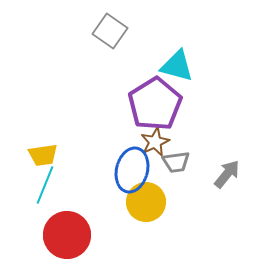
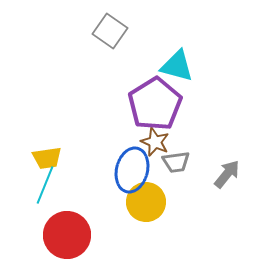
brown star: rotated 24 degrees counterclockwise
yellow trapezoid: moved 4 px right, 3 px down
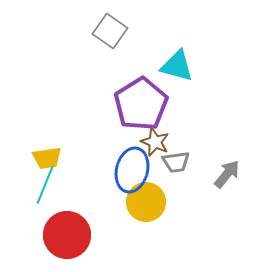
purple pentagon: moved 14 px left
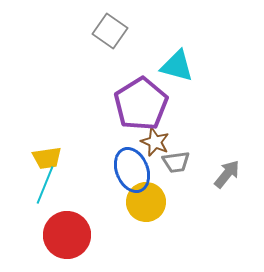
blue ellipse: rotated 36 degrees counterclockwise
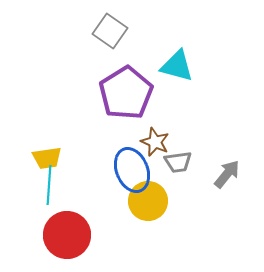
purple pentagon: moved 15 px left, 11 px up
gray trapezoid: moved 2 px right
cyan line: moved 4 px right; rotated 18 degrees counterclockwise
yellow circle: moved 2 px right, 1 px up
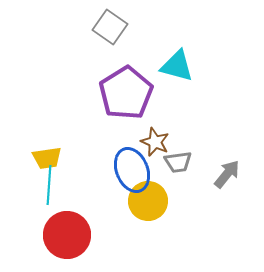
gray square: moved 4 px up
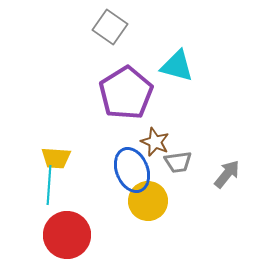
yellow trapezoid: moved 9 px right; rotated 12 degrees clockwise
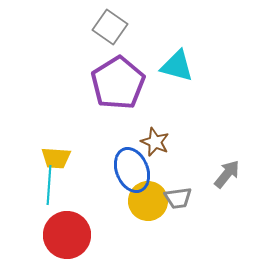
purple pentagon: moved 8 px left, 10 px up
gray trapezoid: moved 36 px down
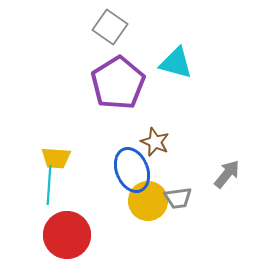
cyan triangle: moved 1 px left, 3 px up
